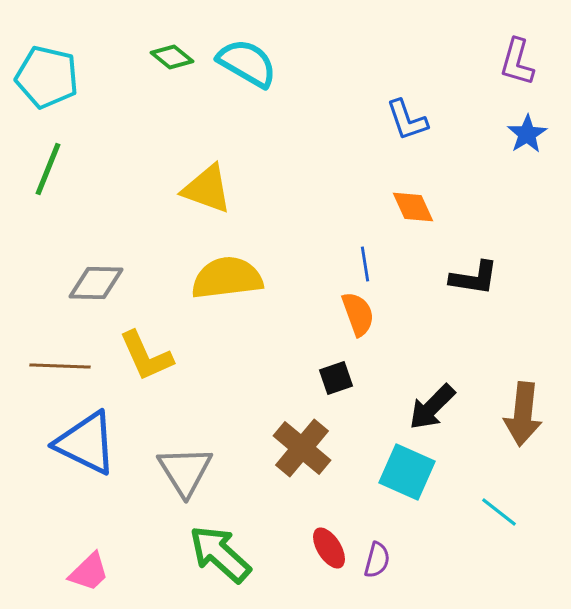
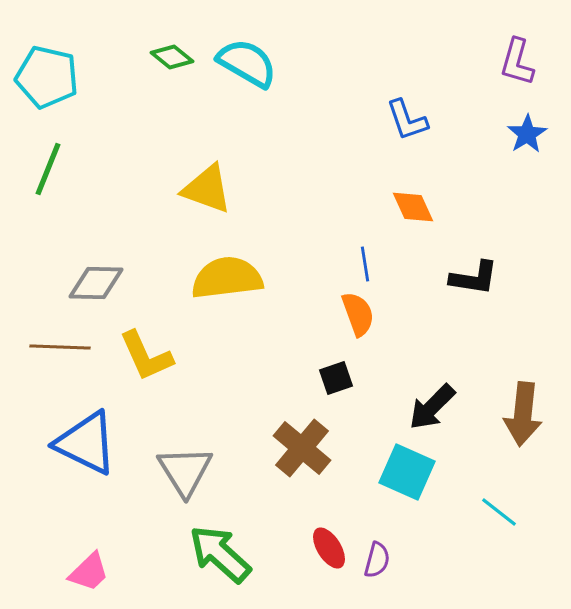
brown line: moved 19 px up
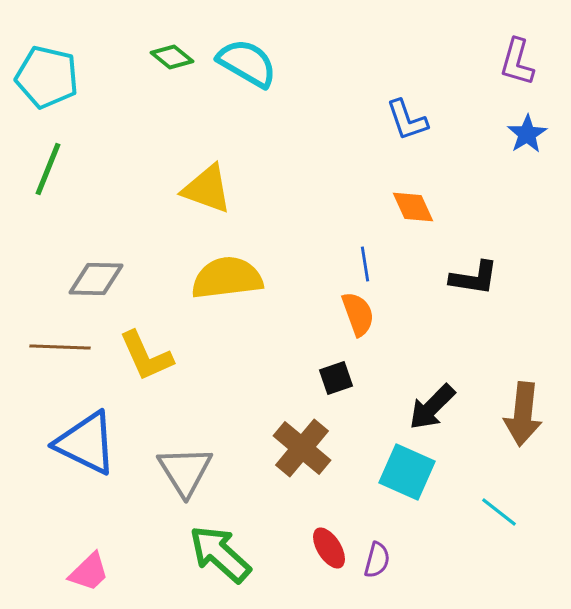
gray diamond: moved 4 px up
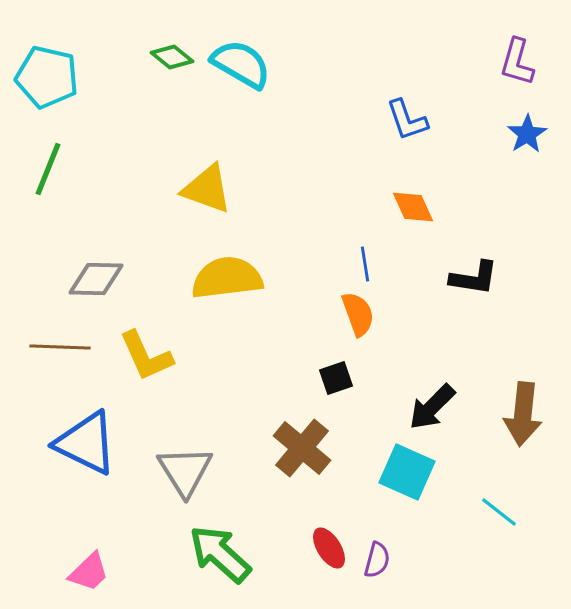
cyan semicircle: moved 6 px left, 1 px down
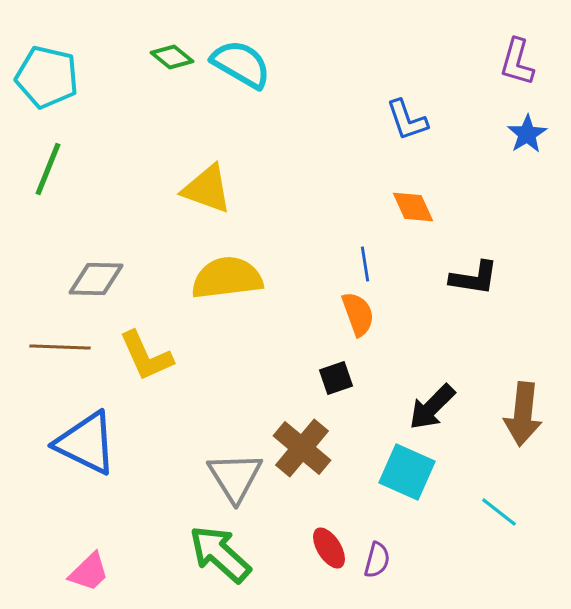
gray triangle: moved 50 px right, 6 px down
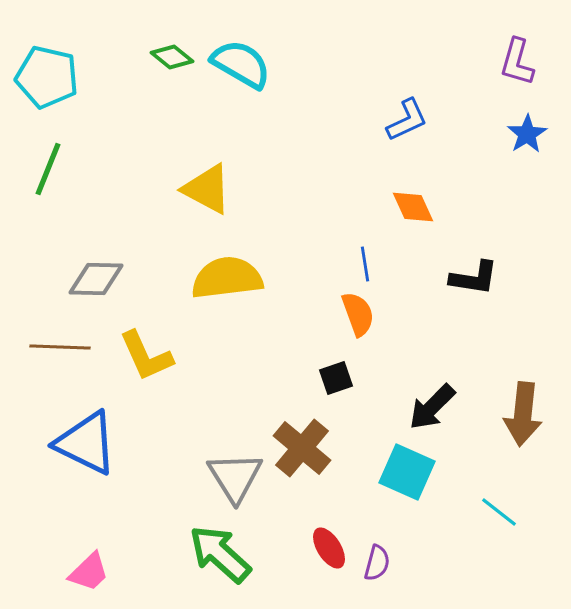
blue L-shape: rotated 96 degrees counterclockwise
yellow triangle: rotated 8 degrees clockwise
purple semicircle: moved 3 px down
